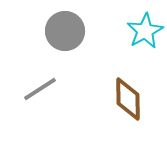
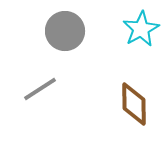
cyan star: moved 4 px left, 2 px up
brown diamond: moved 6 px right, 5 px down
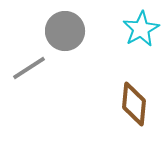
gray line: moved 11 px left, 21 px up
brown diamond: rotated 6 degrees clockwise
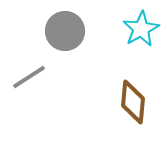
gray line: moved 9 px down
brown diamond: moved 1 px left, 2 px up
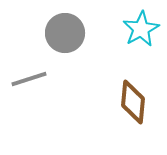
gray circle: moved 2 px down
gray line: moved 2 px down; rotated 15 degrees clockwise
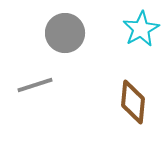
gray line: moved 6 px right, 6 px down
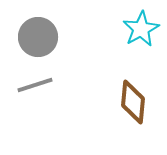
gray circle: moved 27 px left, 4 px down
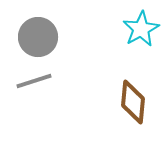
gray line: moved 1 px left, 4 px up
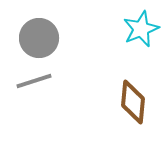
cyan star: rotated 6 degrees clockwise
gray circle: moved 1 px right, 1 px down
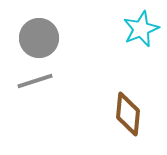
gray line: moved 1 px right
brown diamond: moved 5 px left, 12 px down
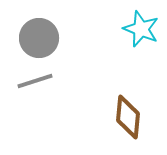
cyan star: rotated 27 degrees counterclockwise
brown diamond: moved 3 px down
